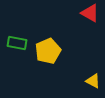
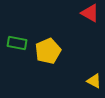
yellow triangle: moved 1 px right
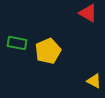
red triangle: moved 2 px left
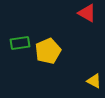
red triangle: moved 1 px left
green rectangle: moved 3 px right; rotated 18 degrees counterclockwise
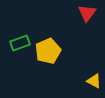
red triangle: rotated 36 degrees clockwise
green rectangle: rotated 12 degrees counterclockwise
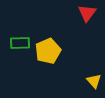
green rectangle: rotated 18 degrees clockwise
yellow triangle: rotated 21 degrees clockwise
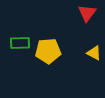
yellow pentagon: rotated 20 degrees clockwise
yellow triangle: moved 28 px up; rotated 21 degrees counterclockwise
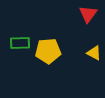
red triangle: moved 1 px right, 1 px down
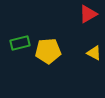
red triangle: rotated 24 degrees clockwise
green rectangle: rotated 12 degrees counterclockwise
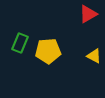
green rectangle: rotated 54 degrees counterclockwise
yellow triangle: moved 3 px down
